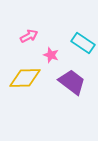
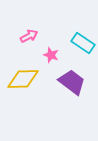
yellow diamond: moved 2 px left, 1 px down
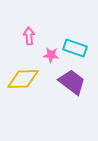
pink arrow: rotated 66 degrees counterclockwise
cyan rectangle: moved 8 px left, 5 px down; rotated 15 degrees counterclockwise
pink star: rotated 14 degrees counterclockwise
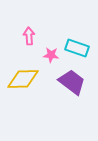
cyan rectangle: moved 2 px right
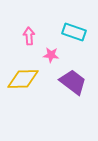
cyan rectangle: moved 3 px left, 16 px up
purple trapezoid: moved 1 px right
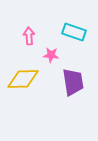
purple trapezoid: rotated 44 degrees clockwise
